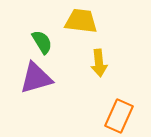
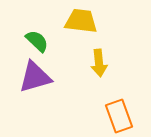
green semicircle: moved 5 px left, 1 px up; rotated 15 degrees counterclockwise
purple triangle: moved 1 px left, 1 px up
orange rectangle: rotated 44 degrees counterclockwise
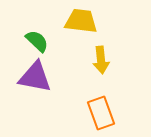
yellow arrow: moved 2 px right, 3 px up
purple triangle: rotated 27 degrees clockwise
orange rectangle: moved 18 px left, 3 px up
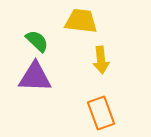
purple triangle: rotated 9 degrees counterclockwise
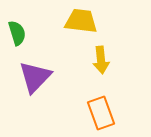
green semicircle: moved 20 px left, 8 px up; rotated 30 degrees clockwise
purple triangle: rotated 48 degrees counterclockwise
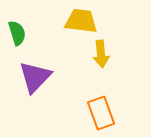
yellow arrow: moved 6 px up
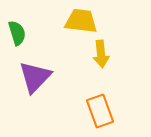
orange rectangle: moved 1 px left, 2 px up
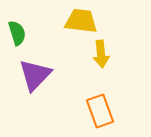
purple triangle: moved 2 px up
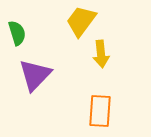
yellow trapezoid: rotated 60 degrees counterclockwise
orange rectangle: rotated 24 degrees clockwise
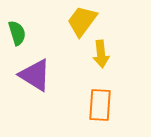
yellow trapezoid: moved 1 px right
purple triangle: rotated 42 degrees counterclockwise
orange rectangle: moved 6 px up
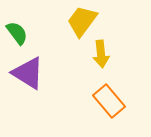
green semicircle: rotated 20 degrees counterclockwise
purple triangle: moved 7 px left, 2 px up
orange rectangle: moved 9 px right, 4 px up; rotated 44 degrees counterclockwise
